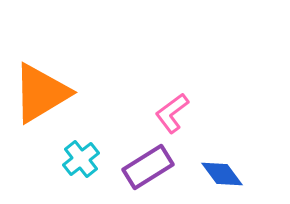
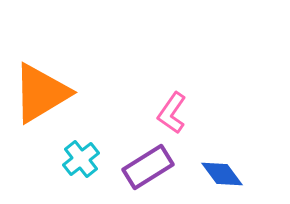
pink L-shape: rotated 18 degrees counterclockwise
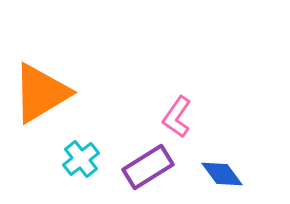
pink L-shape: moved 5 px right, 4 px down
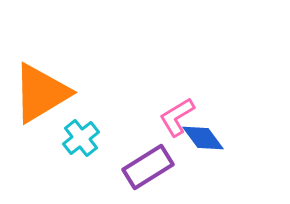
pink L-shape: rotated 24 degrees clockwise
cyan cross: moved 21 px up
blue diamond: moved 19 px left, 36 px up
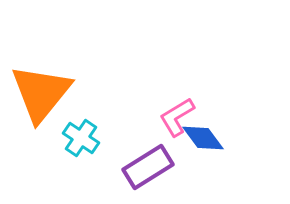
orange triangle: rotated 20 degrees counterclockwise
cyan cross: rotated 18 degrees counterclockwise
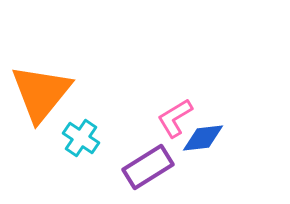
pink L-shape: moved 2 px left, 1 px down
blue diamond: rotated 60 degrees counterclockwise
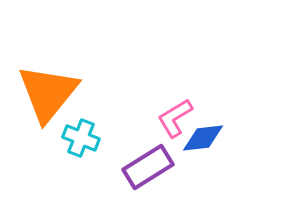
orange triangle: moved 7 px right
cyan cross: rotated 12 degrees counterclockwise
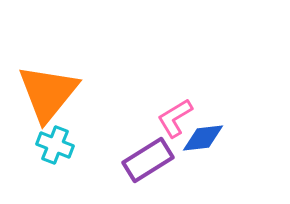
cyan cross: moved 26 px left, 7 px down
purple rectangle: moved 7 px up
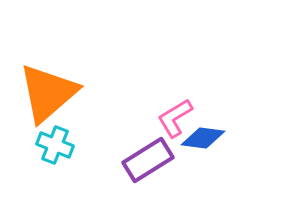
orange triangle: rotated 10 degrees clockwise
blue diamond: rotated 15 degrees clockwise
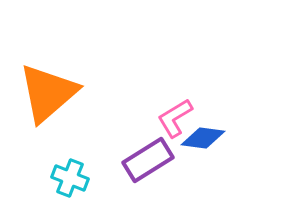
cyan cross: moved 15 px right, 33 px down
